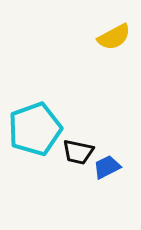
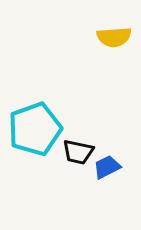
yellow semicircle: rotated 24 degrees clockwise
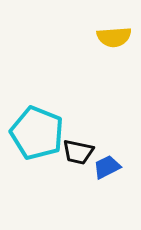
cyan pentagon: moved 2 px right, 4 px down; rotated 30 degrees counterclockwise
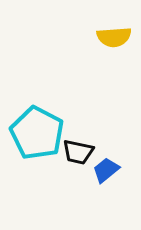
cyan pentagon: rotated 6 degrees clockwise
blue trapezoid: moved 1 px left, 3 px down; rotated 12 degrees counterclockwise
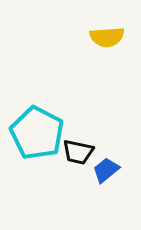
yellow semicircle: moved 7 px left
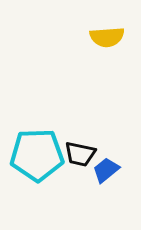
cyan pentagon: moved 22 px down; rotated 30 degrees counterclockwise
black trapezoid: moved 2 px right, 2 px down
